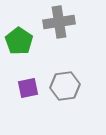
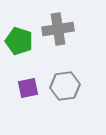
gray cross: moved 1 px left, 7 px down
green pentagon: rotated 16 degrees counterclockwise
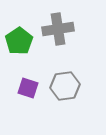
green pentagon: rotated 20 degrees clockwise
purple square: rotated 30 degrees clockwise
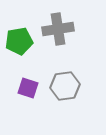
green pentagon: rotated 24 degrees clockwise
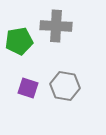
gray cross: moved 2 px left, 3 px up; rotated 12 degrees clockwise
gray hexagon: rotated 16 degrees clockwise
